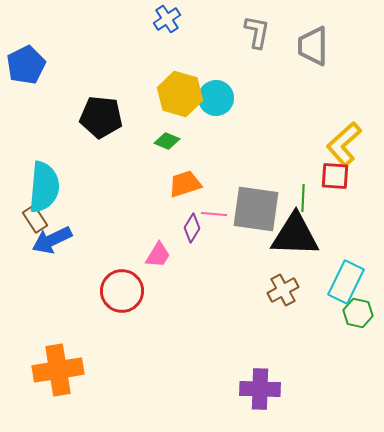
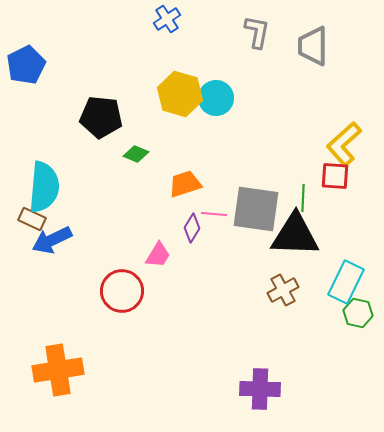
green diamond: moved 31 px left, 13 px down
brown rectangle: moved 3 px left; rotated 32 degrees counterclockwise
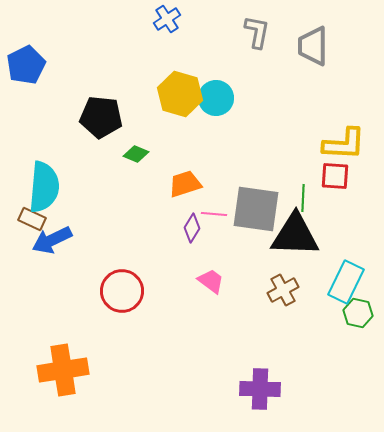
yellow L-shape: rotated 135 degrees counterclockwise
pink trapezoid: moved 53 px right, 26 px down; rotated 84 degrees counterclockwise
orange cross: moved 5 px right
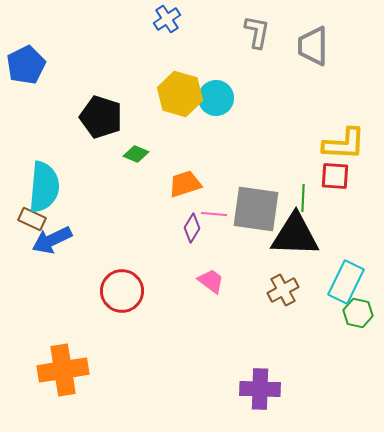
black pentagon: rotated 12 degrees clockwise
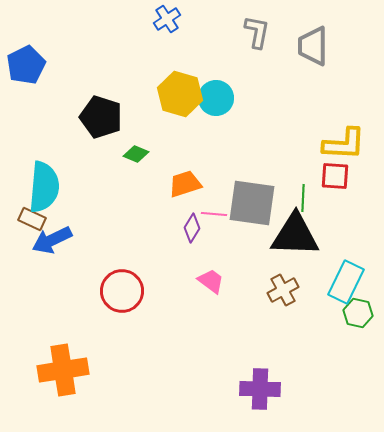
gray square: moved 4 px left, 6 px up
